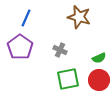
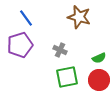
blue line: rotated 60 degrees counterclockwise
purple pentagon: moved 2 px up; rotated 20 degrees clockwise
green square: moved 1 px left, 2 px up
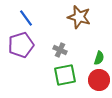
purple pentagon: moved 1 px right
green semicircle: rotated 48 degrees counterclockwise
green square: moved 2 px left, 2 px up
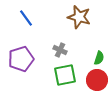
purple pentagon: moved 14 px down
red circle: moved 2 px left
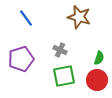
green square: moved 1 px left, 1 px down
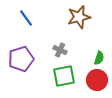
brown star: rotated 30 degrees counterclockwise
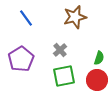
brown star: moved 4 px left
gray cross: rotated 24 degrees clockwise
purple pentagon: rotated 15 degrees counterclockwise
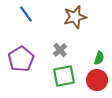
blue line: moved 4 px up
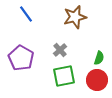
purple pentagon: moved 1 px up; rotated 10 degrees counterclockwise
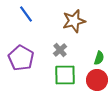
brown star: moved 1 px left, 4 px down
green square: moved 1 px right, 1 px up; rotated 10 degrees clockwise
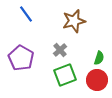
green square: rotated 20 degrees counterclockwise
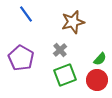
brown star: moved 1 px left, 1 px down
green semicircle: moved 1 px right, 1 px down; rotated 24 degrees clockwise
